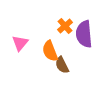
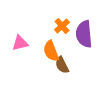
orange cross: moved 3 px left
pink triangle: rotated 36 degrees clockwise
orange semicircle: moved 1 px right
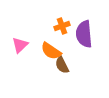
orange cross: rotated 21 degrees clockwise
pink triangle: moved 2 px down; rotated 30 degrees counterclockwise
orange semicircle: rotated 35 degrees counterclockwise
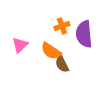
brown semicircle: moved 1 px up
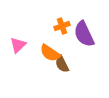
purple semicircle: rotated 20 degrees counterclockwise
pink triangle: moved 2 px left
orange semicircle: moved 1 px left, 2 px down
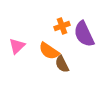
pink triangle: moved 1 px left, 1 px down
orange semicircle: moved 1 px left, 2 px up
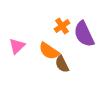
orange cross: rotated 14 degrees counterclockwise
